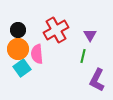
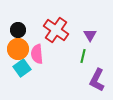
red cross: rotated 25 degrees counterclockwise
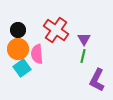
purple triangle: moved 6 px left, 4 px down
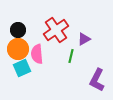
red cross: rotated 20 degrees clockwise
purple triangle: rotated 32 degrees clockwise
green line: moved 12 px left
cyan square: rotated 12 degrees clockwise
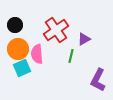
black circle: moved 3 px left, 5 px up
purple L-shape: moved 1 px right
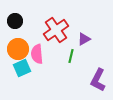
black circle: moved 4 px up
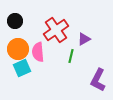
pink semicircle: moved 1 px right, 2 px up
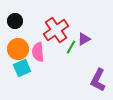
green line: moved 9 px up; rotated 16 degrees clockwise
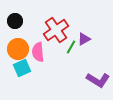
purple L-shape: rotated 85 degrees counterclockwise
